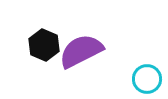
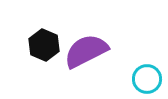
purple semicircle: moved 5 px right
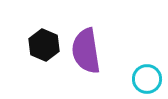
purple semicircle: rotated 72 degrees counterclockwise
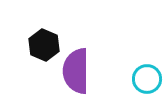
purple semicircle: moved 10 px left, 20 px down; rotated 9 degrees clockwise
